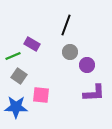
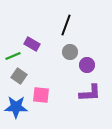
purple L-shape: moved 4 px left
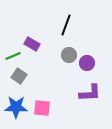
gray circle: moved 1 px left, 3 px down
purple circle: moved 2 px up
pink square: moved 1 px right, 13 px down
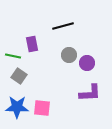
black line: moved 3 px left, 1 px down; rotated 55 degrees clockwise
purple rectangle: rotated 49 degrees clockwise
green line: rotated 35 degrees clockwise
blue star: moved 1 px right
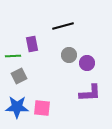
green line: rotated 14 degrees counterclockwise
gray square: rotated 28 degrees clockwise
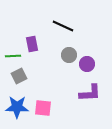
black line: rotated 40 degrees clockwise
purple circle: moved 1 px down
pink square: moved 1 px right
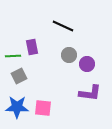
purple rectangle: moved 3 px down
purple L-shape: rotated 10 degrees clockwise
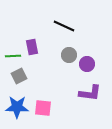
black line: moved 1 px right
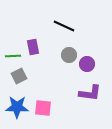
purple rectangle: moved 1 px right
